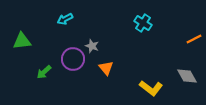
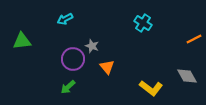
orange triangle: moved 1 px right, 1 px up
green arrow: moved 24 px right, 15 px down
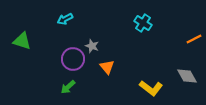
green triangle: rotated 24 degrees clockwise
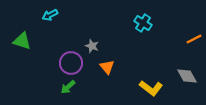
cyan arrow: moved 15 px left, 4 px up
purple circle: moved 2 px left, 4 px down
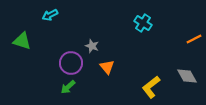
yellow L-shape: moved 1 px up; rotated 105 degrees clockwise
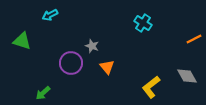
green arrow: moved 25 px left, 6 px down
